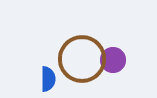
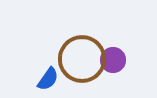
blue semicircle: rotated 35 degrees clockwise
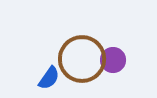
blue semicircle: moved 1 px right, 1 px up
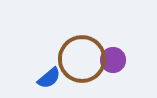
blue semicircle: rotated 15 degrees clockwise
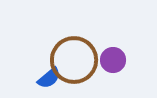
brown circle: moved 8 px left, 1 px down
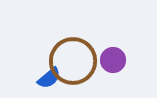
brown circle: moved 1 px left, 1 px down
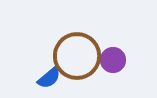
brown circle: moved 4 px right, 5 px up
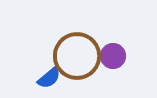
purple circle: moved 4 px up
